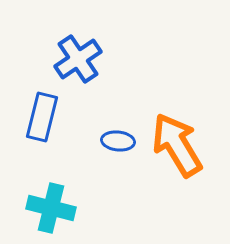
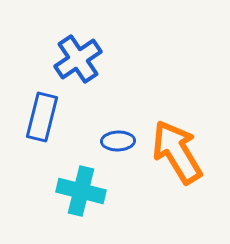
blue ellipse: rotated 8 degrees counterclockwise
orange arrow: moved 7 px down
cyan cross: moved 30 px right, 17 px up
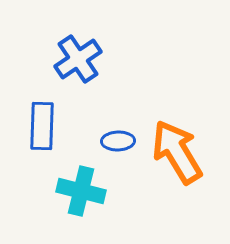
blue rectangle: moved 9 px down; rotated 12 degrees counterclockwise
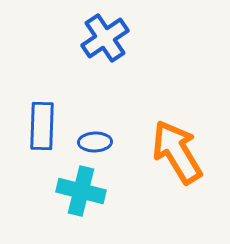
blue cross: moved 27 px right, 21 px up
blue ellipse: moved 23 px left, 1 px down
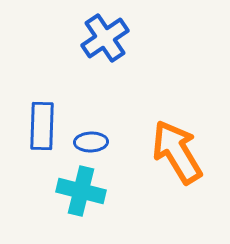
blue ellipse: moved 4 px left
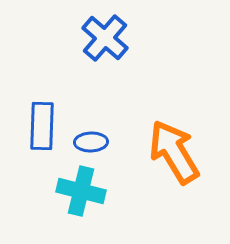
blue cross: rotated 15 degrees counterclockwise
orange arrow: moved 3 px left
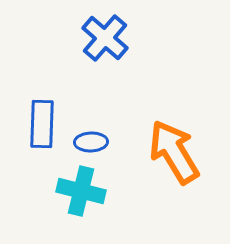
blue rectangle: moved 2 px up
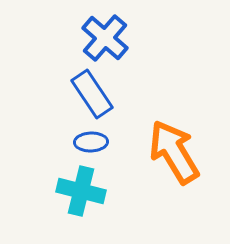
blue rectangle: moved 50 px right, 30 px up; rotated 36 degrees counterclockwise
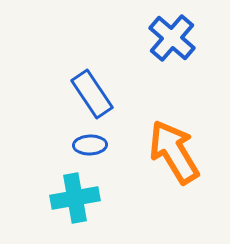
blue cross: moved 67 px right
blue ellipse: moved 1 px left, 3 px down
cyan cross: moved 6 px left, 7 px down; rotated 24 degrees counterclockwise
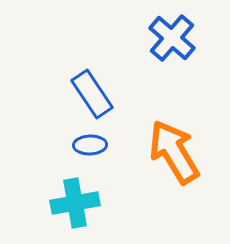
cyan cross: moved 5 px down
